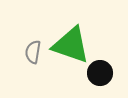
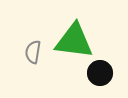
green triangle: moved 3 px right, 4 px up; rotated 12 degrees counterclockwise
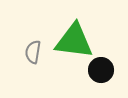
black circle: moved 1 px right, 3 px up
